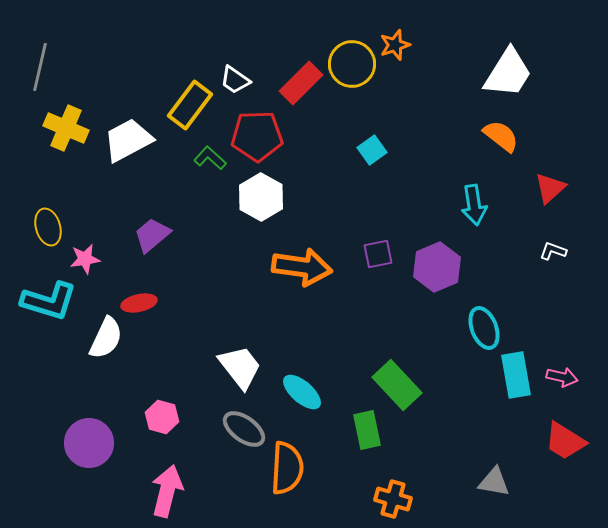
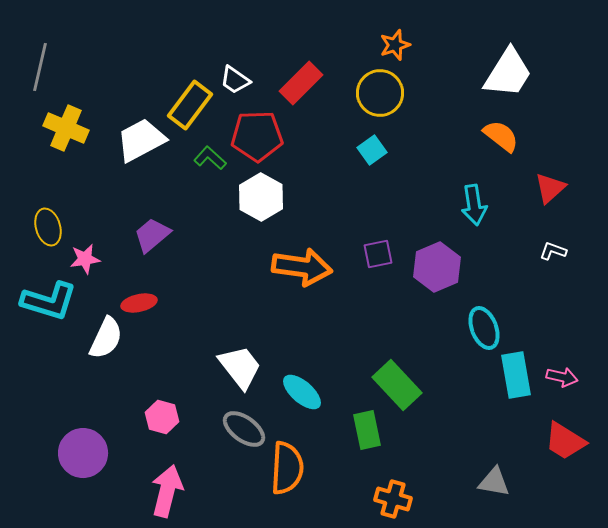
yellow circle at (352, 64): moved 28 px right, 29 px down
white trapezoid at (128, 140): moved 13 px right
purple circle at (89, 443): moved 6 px left, 10 px down
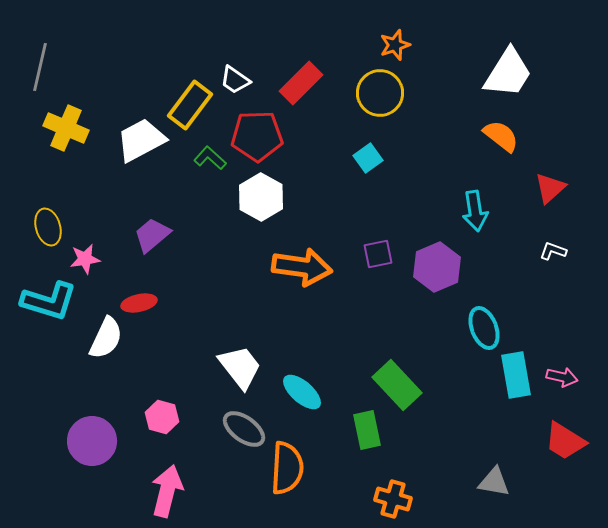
cyan square at (372, 150): moved 4 px left, 8 px down
cyan arrow at (474, 205): moved 1 px right, 6 px down
purple circle at (83, 453): moved 9 px right, 12 px up
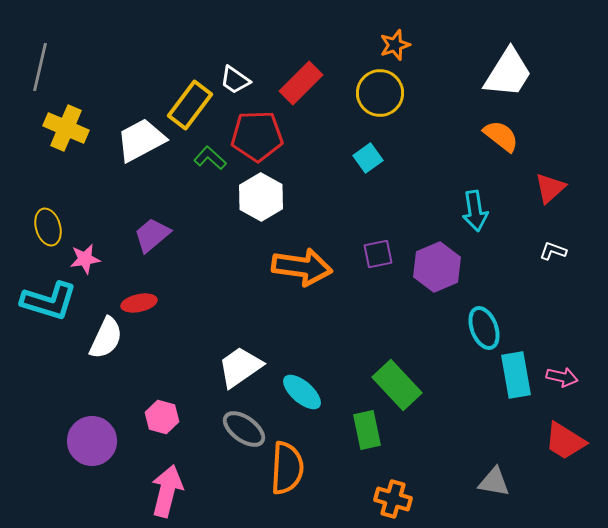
white trapezoid at (240, 367): rotated 87 degrees counterclockwise
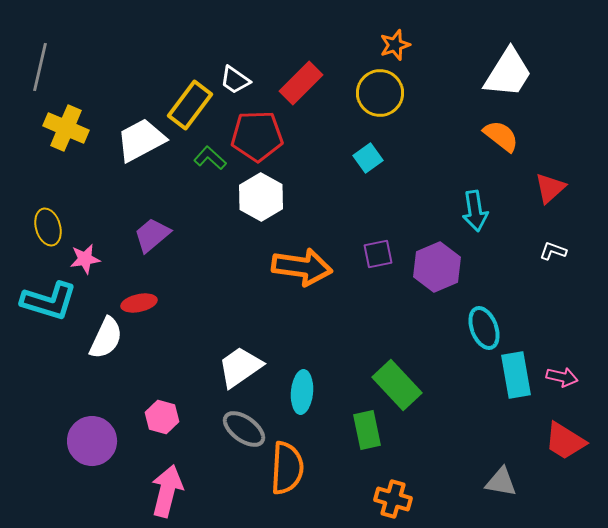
cyan ellipse at (302, 392): rotated 54 degrees clockwise
gray triangle at (494, 482): moved 7 px right
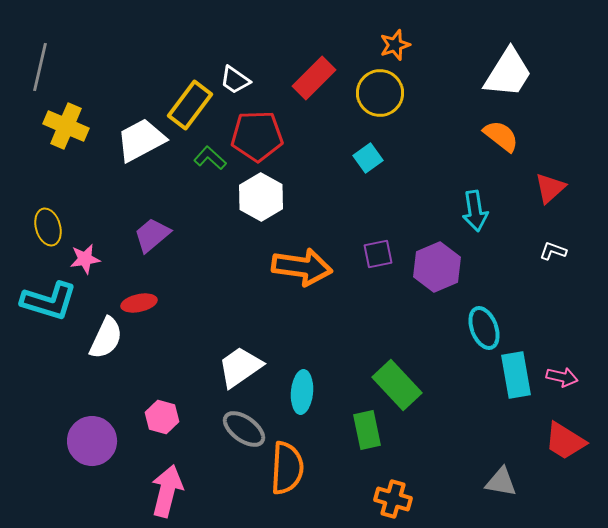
red rectangle at (301, 83): moved 13 px right, 5 px up
yellow cross at (66, 128): moved 2 px up
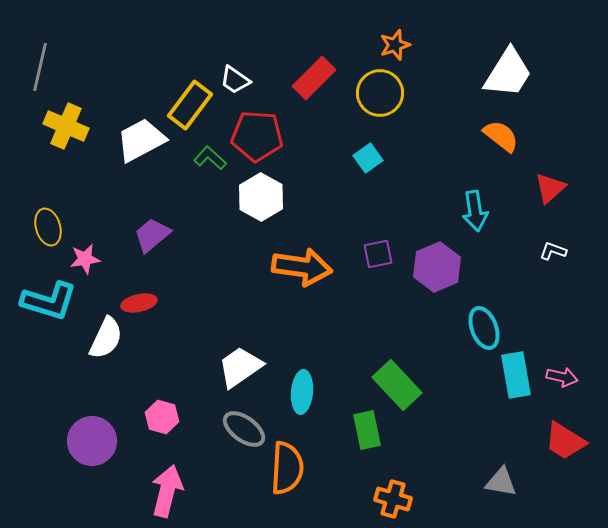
red pentagon at (257, 136): rotated 6 degrees clockwise
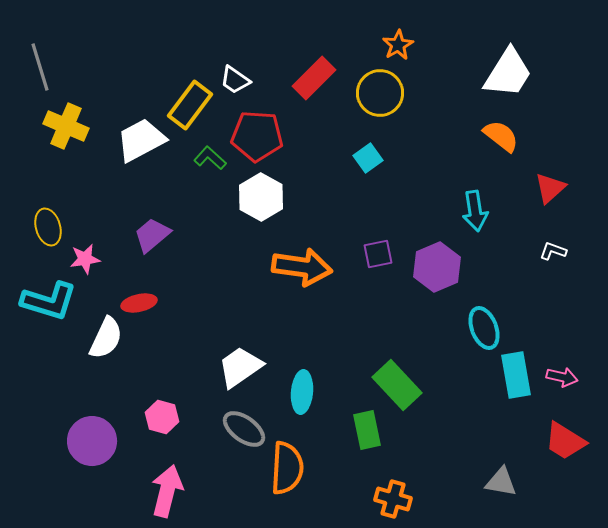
orange star at (395, 45): moved 3 px right; rotated 12 degrees counterclockwise
gray line at (40, 67): rotated 30 degrees counterclockwise
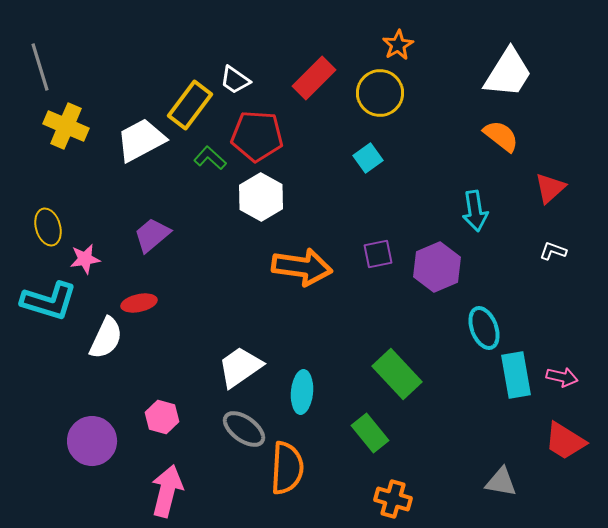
green rectangle at (397, 385): moved 11 px up
green rectangle at (367, 430): moved 3 px right, 3 px down; rotated 27 degrees counterclockwise
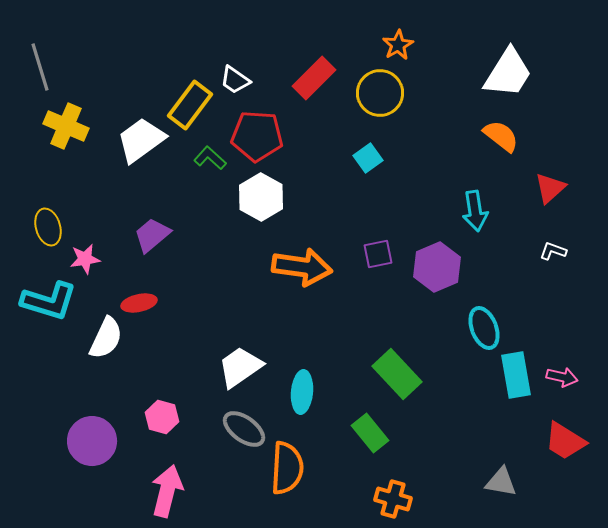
white trapezoid at (141, 140): rotated 8 degrees counterclockwise
